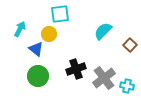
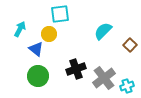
cyan cross: rotated 32 degrees counterclockwise
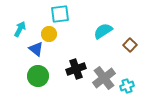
cyan semicircle: rotated 12 degrees clockwise
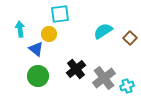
cyan arrow: rotated 35 degrees counterclockwise
brown square: moved 7 px up
black cross: rotated 18 degrees counterclockwise
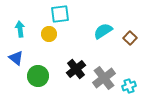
blue triangle: moved 20 px left, 9 px down
cyan cross: moved 2 px right
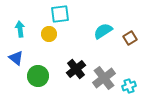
brown square: rotated 16 degrees clockwise
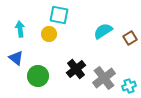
cyan square: moved 1 px left, 1 px down; rotated 18 degrees clockwise
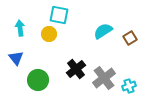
cyan arrow: moved 1 px up
blue triangle: rotated 14 degrees clockwise
green circle: moved 4 px down
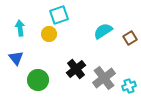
cyan square: rotated 30 degrees counterclockwise
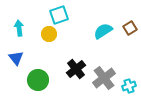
cyan arrow: moved 1 px left
brown square: moved 10 px up
